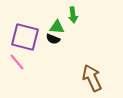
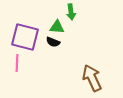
green arrow: moved 2 px left, 3 px up
black semicircle: moved 3 px down
pink line: moved 1 px down; rotated 42 degrees clockwise
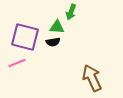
green arrow: rotated 28 degrees clockwise
black semicircle: rotated 32 degrees counterclockwise
pink line: rotated 66 degrees clockwise
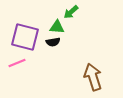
green arrow: rotated 28 degrees clockwise
brown arrow: moved 1 px right, 1 px up; rotated 8 degrees clockwise
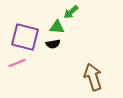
black semicircle: moved 2 px down
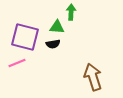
green arrow: rotated 133 degrees clockwise
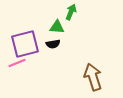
green arrow: rotated 21 degrees clockwise
purple square: moved 7 px down; rotated 28 degrees counterclockwise
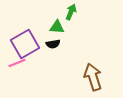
purple square: rotated 16 degrees counterclockwise
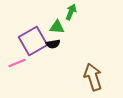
purple square: moved 8 px right, 3 px up
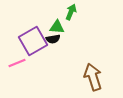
black semicircle: moved 5 px up
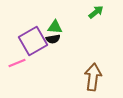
green arrow: moved 25 px right; rotated 28 degrees clockwise
green triangle: moved 2 px left
brown arrow: rotated 24 degrees clockwise
